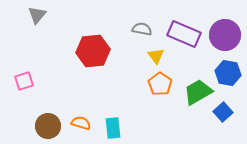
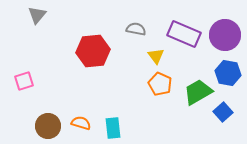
gray semicircle: moved 6 px left
orange pentagon: rotated 10 degrees counterclockwise
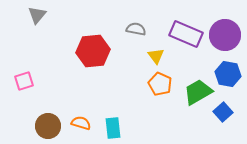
purple rectangle: moved 2 px right
blue hexagon: moved 1 px down
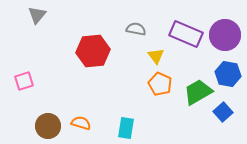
cyan rectangle: moved 13 px right; rotated 15 degrees clockwise
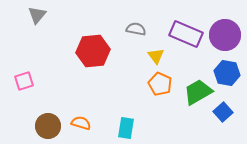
blue hexagon: moved 1 px left, 1 px up
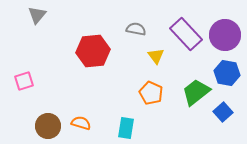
purple rectangle: rotated 24 degrees clockwise
orange pentagon: moved 9 px left, 9 px down
green trapezoid: moved 2 px left; rotated 8 degrees counterclockwise
